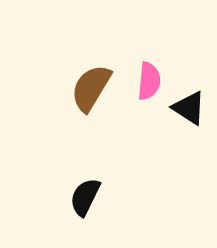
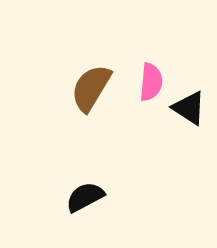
pink semicircle: moved 2 px right, 1 px down
black semicircle: rotated 36 degrees clockwise
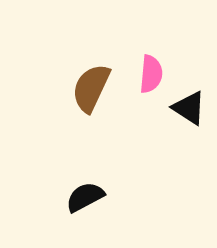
pink semicircle: moved 8 px up
brown semicircle: rotated 6 degrees counterclockwise
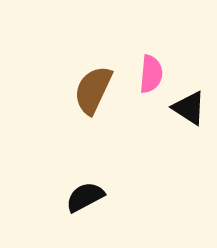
brown semicircle: moved 2 px right, 2 px down
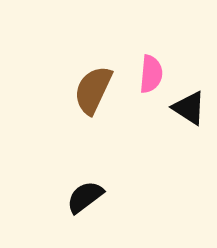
black semicircle: rotated 9 degrees counterclockwise
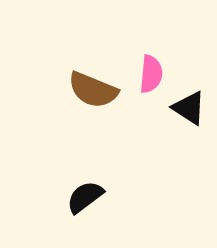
brown semicircle: rotated 93 degrees counterclockwise
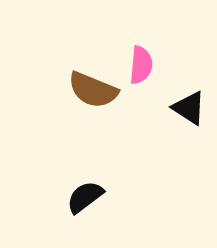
pink semicircle: moved 10 px left, 9 px up
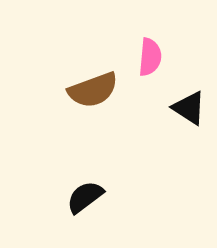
pink semicircle: moved 9 px right, 8 px up
brown semicircle: rotated 42 degrees counterclockwise
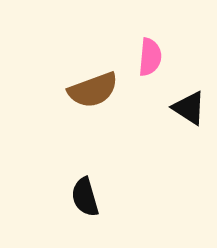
black semicircle: rotated 69 degrees counterclockwise
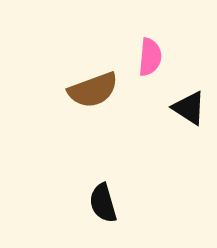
black semicircle: moved 18 px right, 6 px down
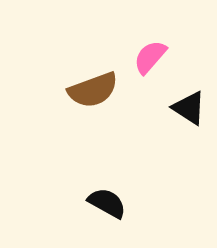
pink semicircle: rotated 144 degrees counterclockwise
black semicircle: moved 4 px right; rotated 135 degrees clockwise
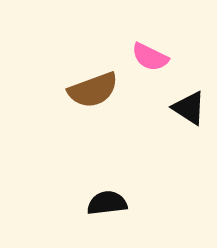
pink semicircle: rotated 105 degrees counterclockwise
black semicircle: rotated 36 degrees counterclockwise
